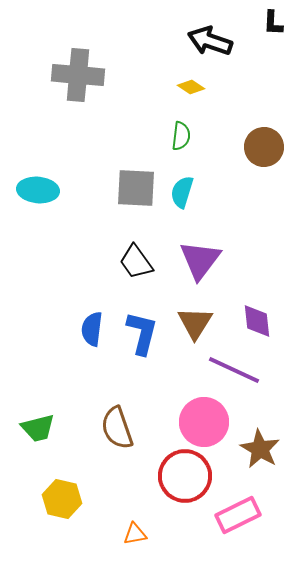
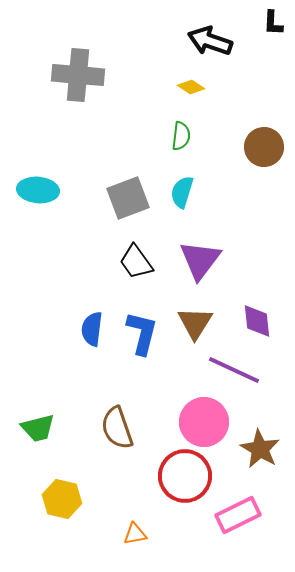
gray square: moved 8 px left, 10 px down; rotated 24 degrees counterclockwise
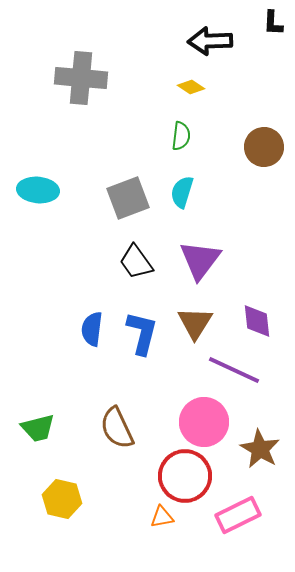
black arrow: rotated 21 degrees counterclockwise
gray cross: moved 3 px right, 3 px down
brown semicircle: rotated 6 degrees counterclockwise
orange triangle: moved 27 px right, 17 px up
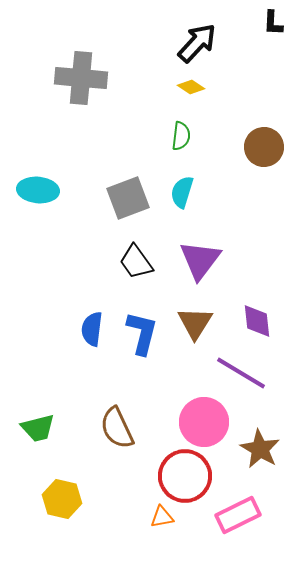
black arrow: moved 13 px left, 2 px down; rotated 135 degrees clockwise
purple line: moved 7 px right, 3 px down; rotated 6 degrees clockwise
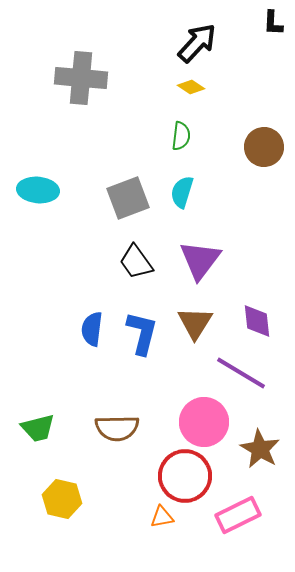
brown semicircle: rotated 66 degrees counterclockwise
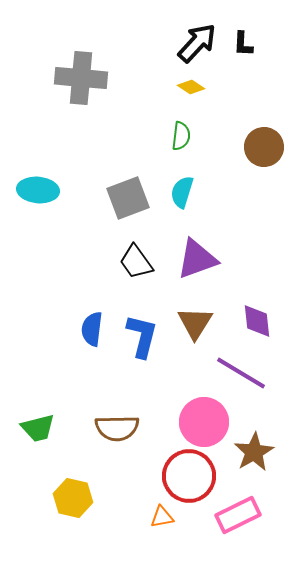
black L-shape: moved 30 px left, 21 px down
purple triangle: moved 3 px left, 1 px up; rotated 33 degrees clockwise
blue L-shape: moved 3 px down
brown star: moved 6 px left, 3 px down; rotated 12 degrees clockwise
red circle: moved 4 px right
yellow hexagon: moved 11 px right, 1 px up
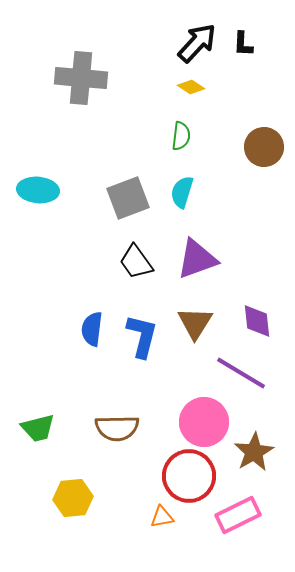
yellow hexagon: rotated 18 degrees counterclockwise
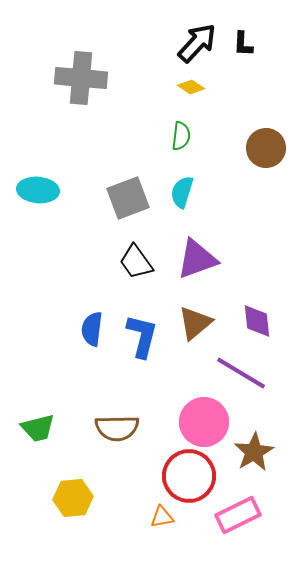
brown circle: moved 2 px right, 1 px down
brown triangle: rotated 18 degrees clockwise
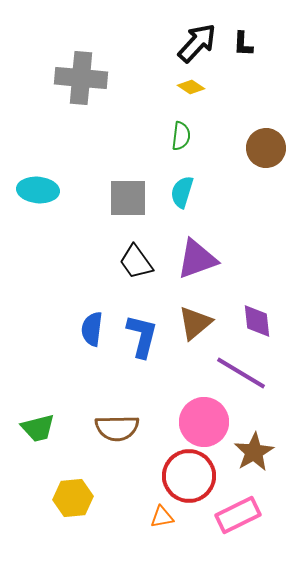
gray square: rotated 21 degrees clockwise
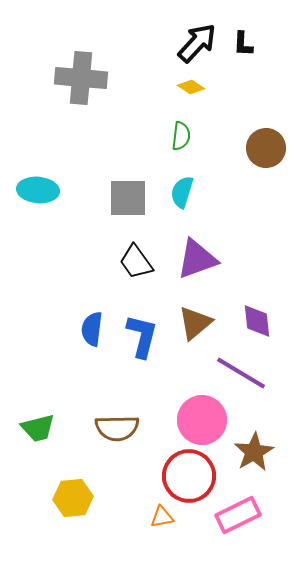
pink circle: moved 2 px left, 2 px up
